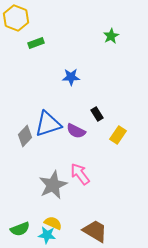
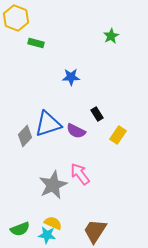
green rectangle: rotated 35 degrees clockwise
brown trapezoid: rotated 88 degrees counterclockwise
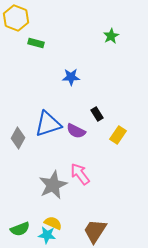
gray diamond: moved 7 px left, 2 px down; rotated 15 degrees counterclockwise
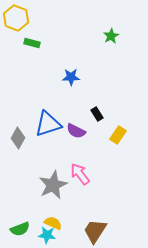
green rectangle: moved 4 px left
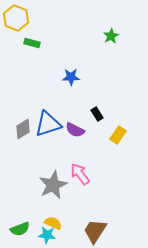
purple semicircle: moved 1 px left, 1 px up
gray diamond: moved 5 px right, 9 px up; rotated 30 degrees clockwise
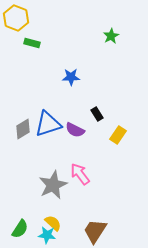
yellow semicircle: rotated 18 degrees clockwise
green semicircle: rotated 36 degrees counterclockwise
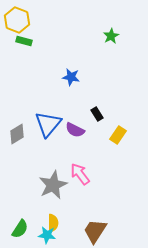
yellow hexagon: moved 1 px right, 2 px down
green rectangle: moved 8 px left, 2 px up
blue star: rotated 12 degrees clockwise
blue triangle: rotated 32 degrees counterclockwise
gray diamond: moved 6 px left, 5 px down
yellow semicircle: rotated 48 degrees clockwise
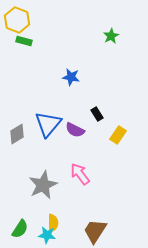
gray star: moved 10 px left
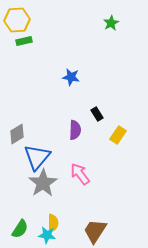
yellow hexagon: rotated 25 degrees counterclockwise
green star: moved 13 px up
green rectangle: rotated 28 degrees counterclockwise
blue triangle: moved 11 px left, 33 px down
purple semicircle: rotated 114 degrees counterclockwise
gray star: moved 2 px up; rotated 8 degrees counterclockwise
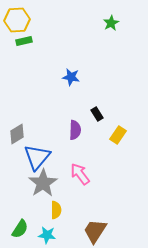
yellow semicircle: moved 3 px right, 13 px up
